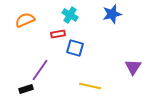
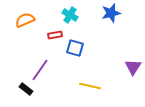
blue star: moved 1 px left, 1 px up
red rectangle: moved 3 px left, 1 px down
black rectangle: rotated 56 degrees clockwise
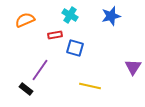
blue star: moved 3 px down
